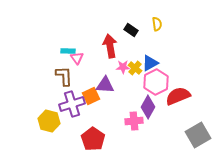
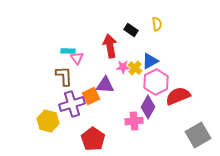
blue triangle: moved 2 px up
yellow hexagon: moved 1 px left
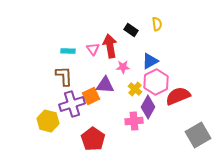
pink triangle: moved 16 px right, 9 px up
yellow cross: moved 21 px down
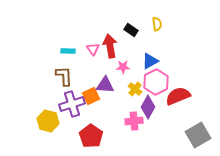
red pentagon: moved 2 px left, 3 px up
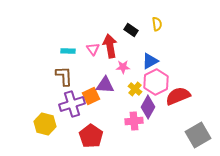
yellow hexagon: moved 3 px left, 3 px down
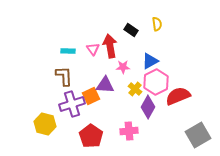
pink cross: moved 5 px left, 10 px down
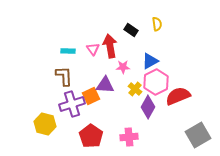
pink cross: moved 6 px down
